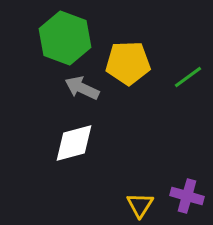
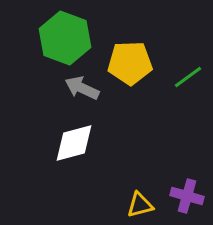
yellow pentagon: moved 2 px right
yellow triangle: rotated 44 degrees clockwise
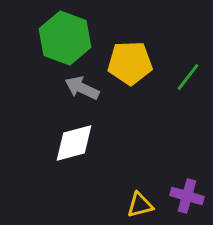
green line: rotated 16 degrees counterclockwise
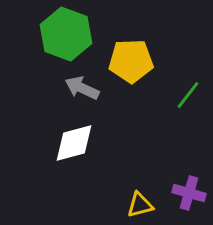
green hexagon: moved 1 px right, 4 px up
yellow pentagon: moved 1 px right, 2 px up
green line: moved 18 px down
purple cross: moved 2 px right, 3 px up
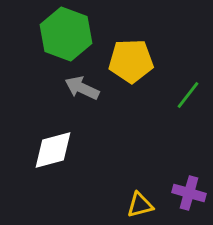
white diamond: moved 21 px left, 7 px down
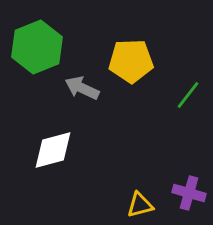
green hexagon: moved 29 px left, 13 px down; rotated 18 degrees clockwise
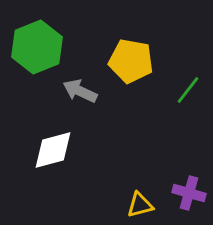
yellow pentagon: rotated 12 degrees clockwise
gray arrow: moved 2 px left, 3 px down
green line: moved 5 px up
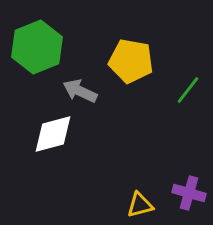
white diamond: moved 16 px up
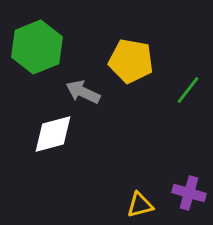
gray arrow: moved 3 px right, 1 px down
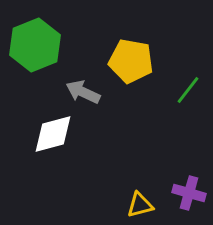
green hexagon: moved 2 px left, 2 px up
